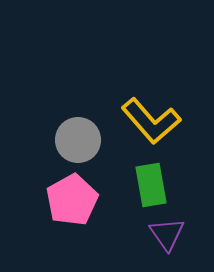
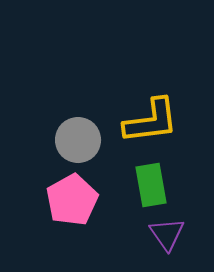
yellow L-shape: rotated 56 degrees counterclockwise
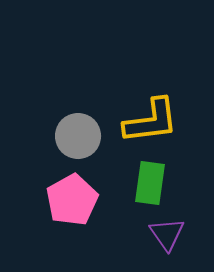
gray circle: moved 4 px up
green rectangle: moved 1 px left, 2 px up; rotated 18 degrees clockwise
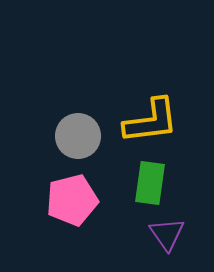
pink pentagon: rotated 15 degrees clockwise
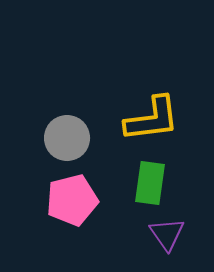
yellow L-shape: moved 1 px right, 2 px up
gray circle: moved 11 px left, 2 px down
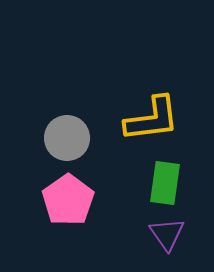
green rectangle: moved 15 px right
pink pentagon: moved 4 px left; rotated 21 degrees counterclockwise
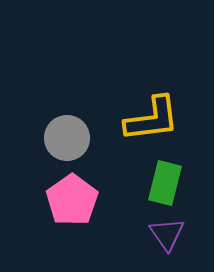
green rectangle: rotated 6 degrees clockwise
pink pentagon: moved 4 px right
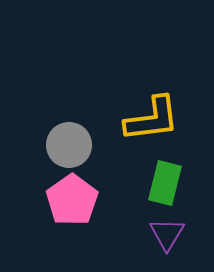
gray circle: moved 2 px right, 7 px down
purple triangle: rotated 6 degrees clockwise
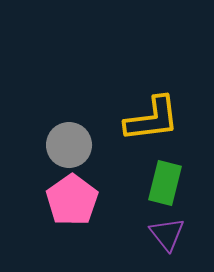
purple triangle: rotated 9 degrees counterclockwise
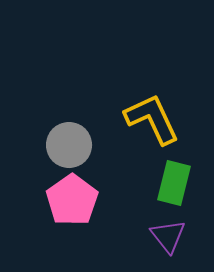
yellow L-shape: rotated 108 degrees counterclockwise
green rectangle: moved 9 px right
purple triangle: moved 1 px right, 2 px down
